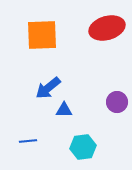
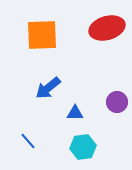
blue triangle: moved 11 px right, 3 px down
blue line: rotated 54 degrees clockwise
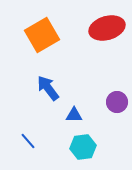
orange square: rotated 28 degrees counterclockwise
blue arrow: rotated 92 degrees clockwise
blue triangle: moved 1 px left, 2 px down
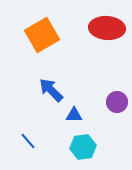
red ellipse: rotated 20 degrees clockwise
blue arrow: moved 3 px right, 2 px down; rotated 8 degrees counterclockwise
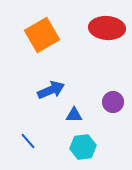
blue arrow: rotated 112 degrees clockwise
purple circle: moved 4 px left
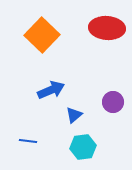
orange square: rotated 16 degrees counterclockwise
blue triangle: rotated 42 degrees counterclockwise
blue line: rotated 42 degrees counterclockwise
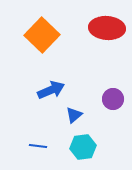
purple circle: moved 3 px up
blue line: moved 10 px right, 5 px down
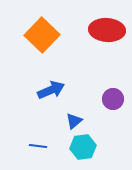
red ellipse: moved 2 px down
blue triangle: moved 6 px down
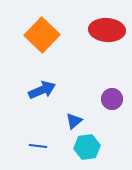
blue arrow: moved 9 px left
purple circle: moved 1 px left
cyan hexagon: moved 4 px right
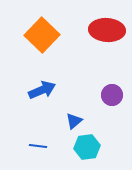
purple circle: moved 4 px up
